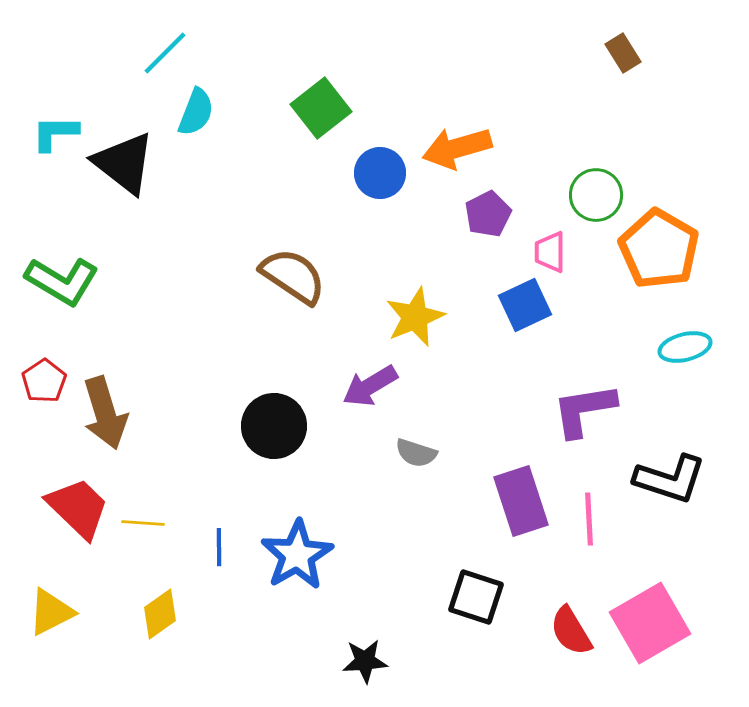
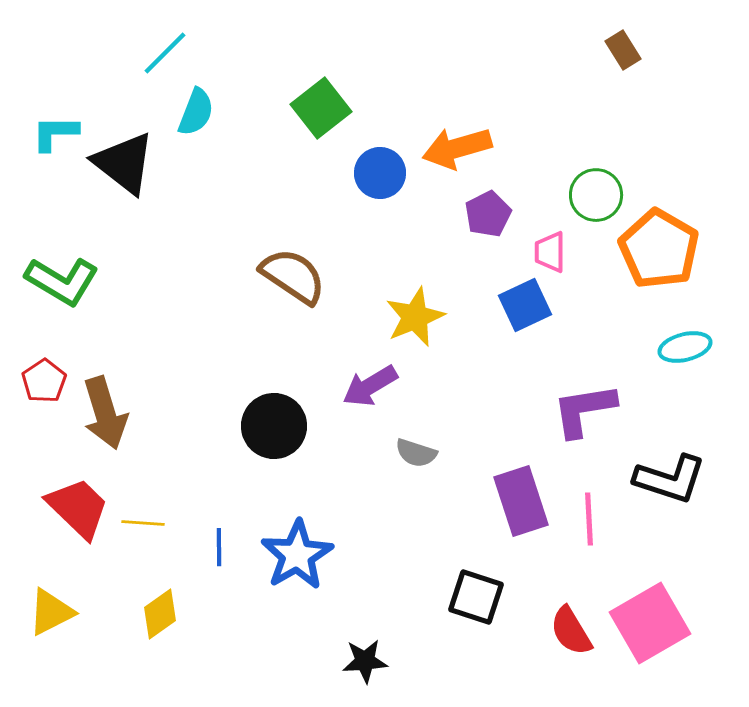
brown rectangle: moved 3 px up
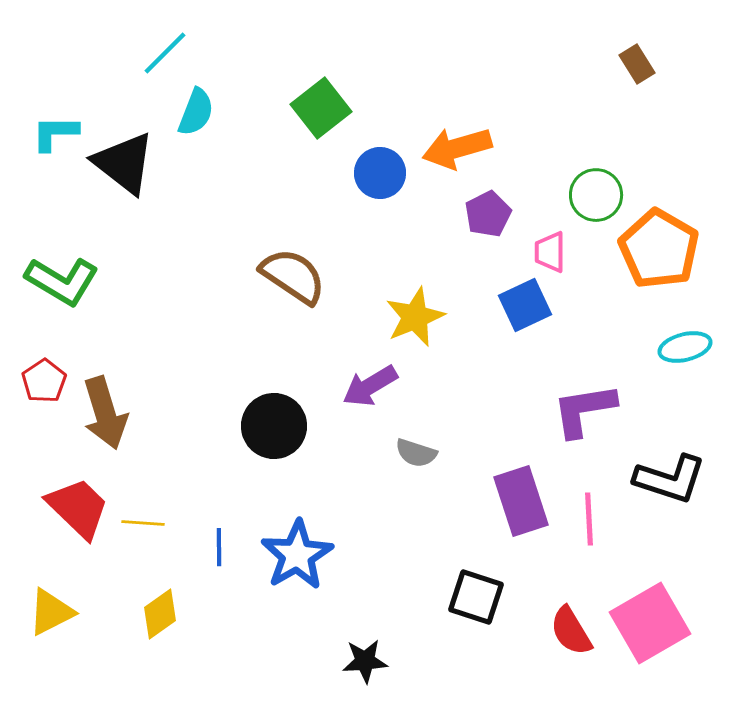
brown rectangle: moved 14 px right, 14 px down
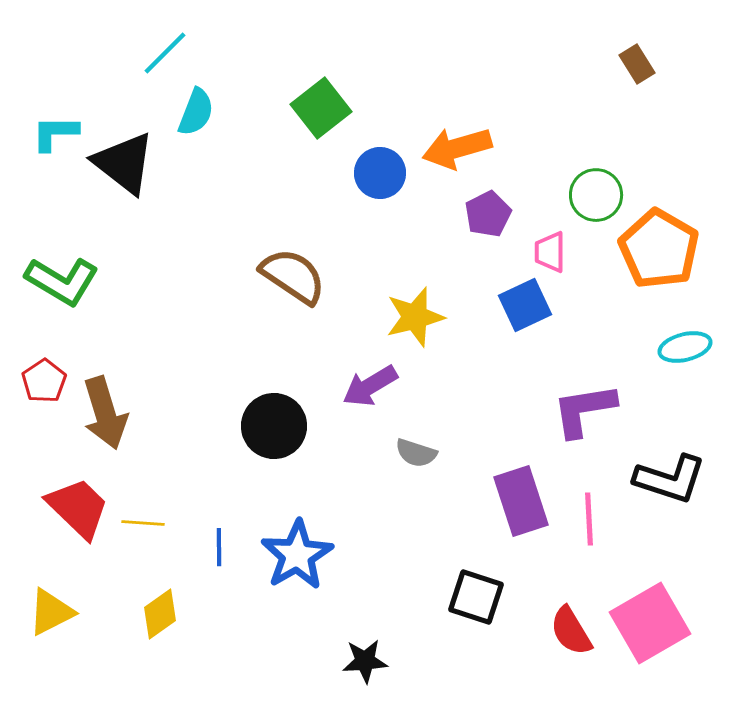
yellow star: rotated 8 degrees clockwise
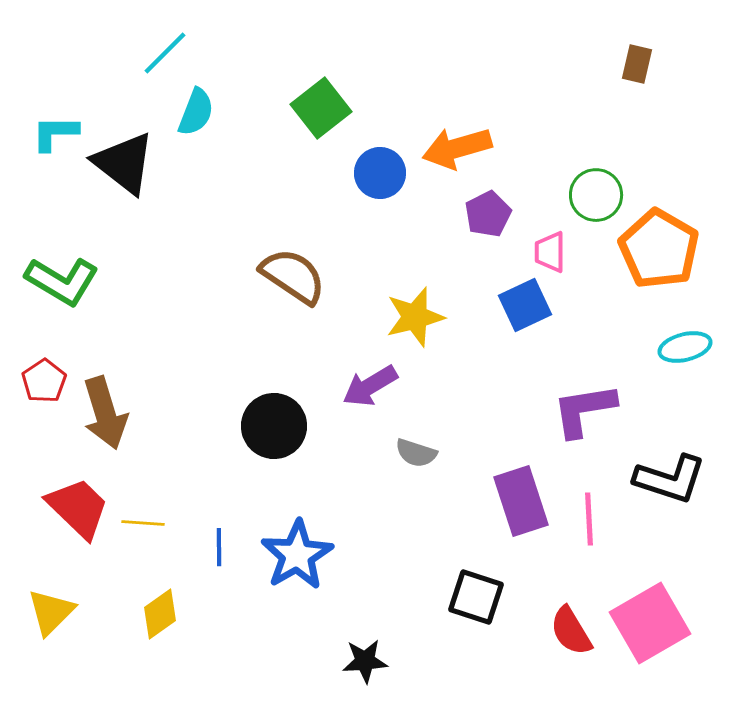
brown rectangle: rotated 45 degrees clockwise
yellow triangle: rotated 18 degrees counterclockwise
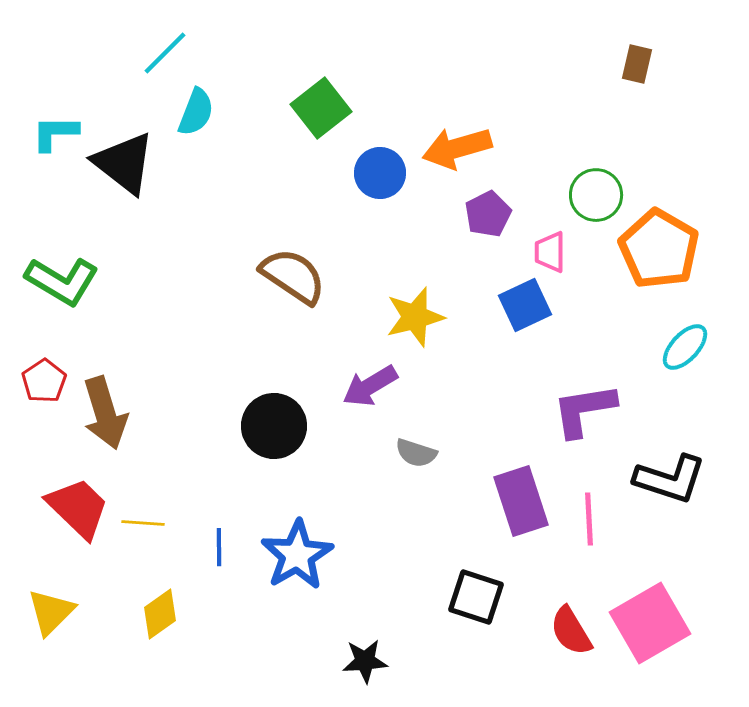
cyan ellipse: rotated 33 degrees counterclockwise
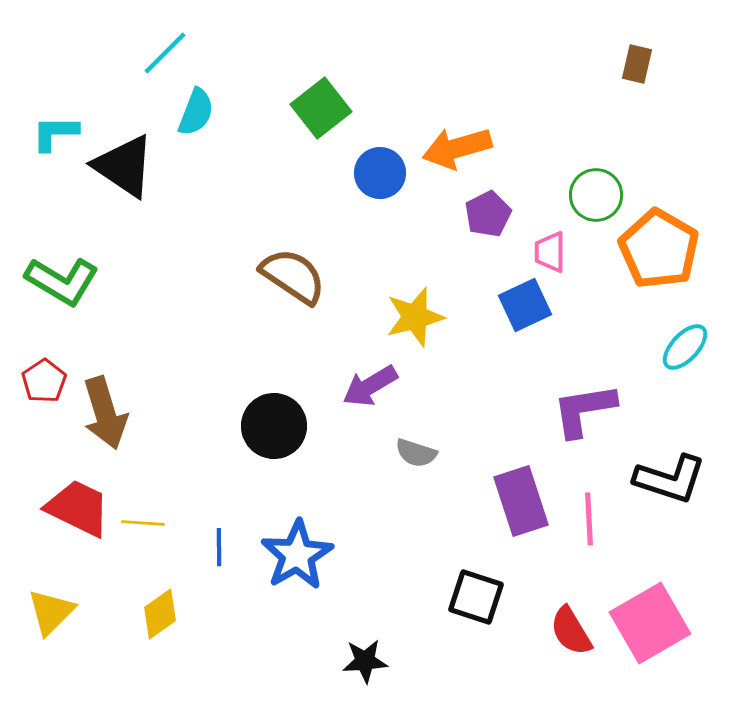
black triangle: moved 3 px down; rotated 4 degrees counterclockwise
red trapezoid: rotated 18 degrees counterclockwise
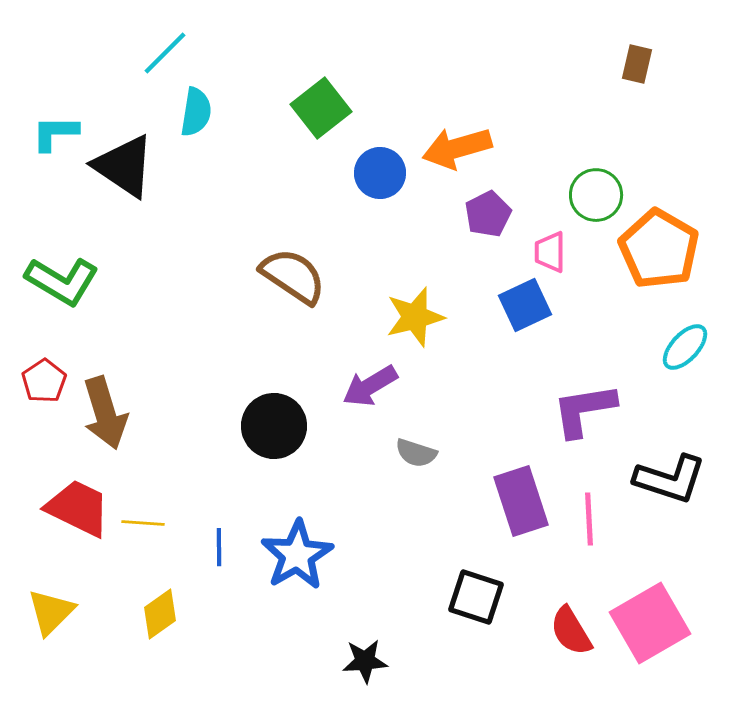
cyan semicircle: rotated 12 degrees counterclockwise
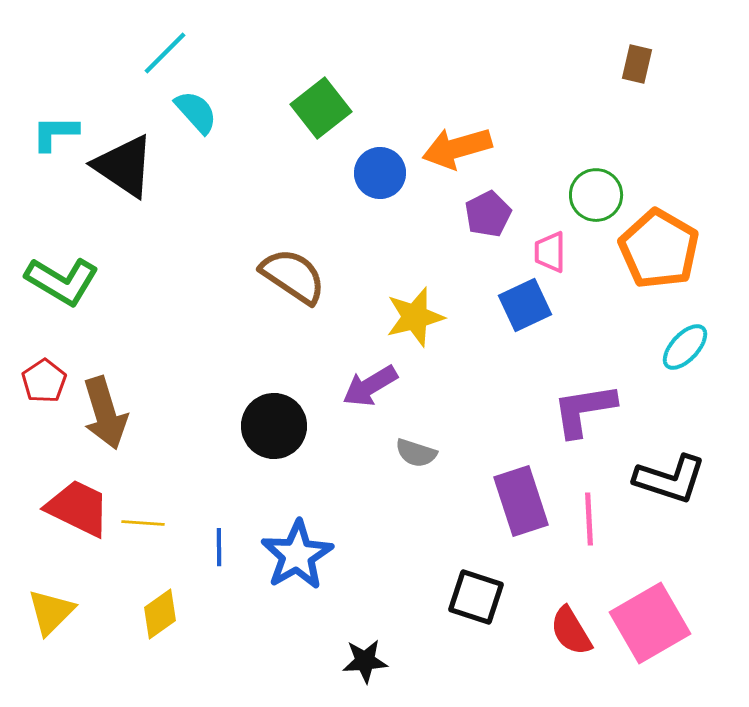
cyan semicircle: rotated 51 degrees counterclockwise
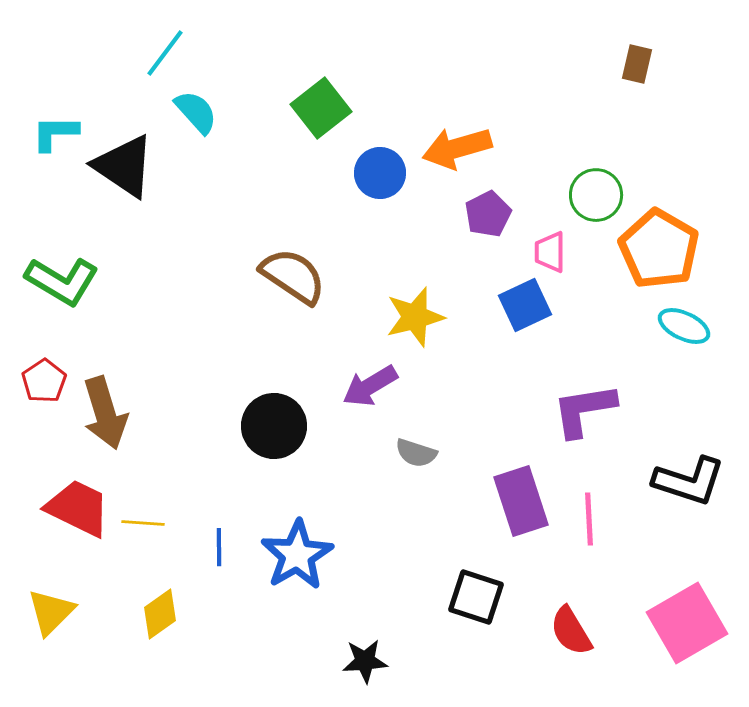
cyan line: rotated 8 degrees counterclockwise
cyan ellipse: moved 1 px left, 21 px up; rotated 72 degrees clockwise
black L-shape: moved 19 px right, 2 px down
pink square: moved 37 px right
